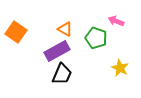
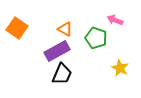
pink arrow: moved 1 px left, 1 px up
orange square: moved 1 px right, 4 px up
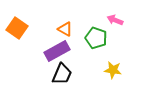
yellow star: moved 7 px left, 2 px down; rotated 18 degrees counterclockwise
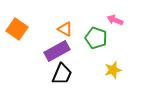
orange square: moved 1 px down
yellow star: rotated 24 degrees counterclockwise
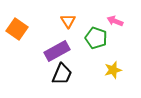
pink arrow: moved 1 px down
orange triangle: moved 3 px right, 8 px up; rotated 28 degrees clockwise
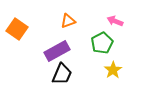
orange triangle: rotated 42 degrees clockwise
green pentagon: moved 6 px right, 5 px down; rotated 25 degrees clockwise
yellow star: rotated 18 degrees counterclockwise
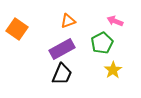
purple rectangle: moved 5 px right, 2 px up
